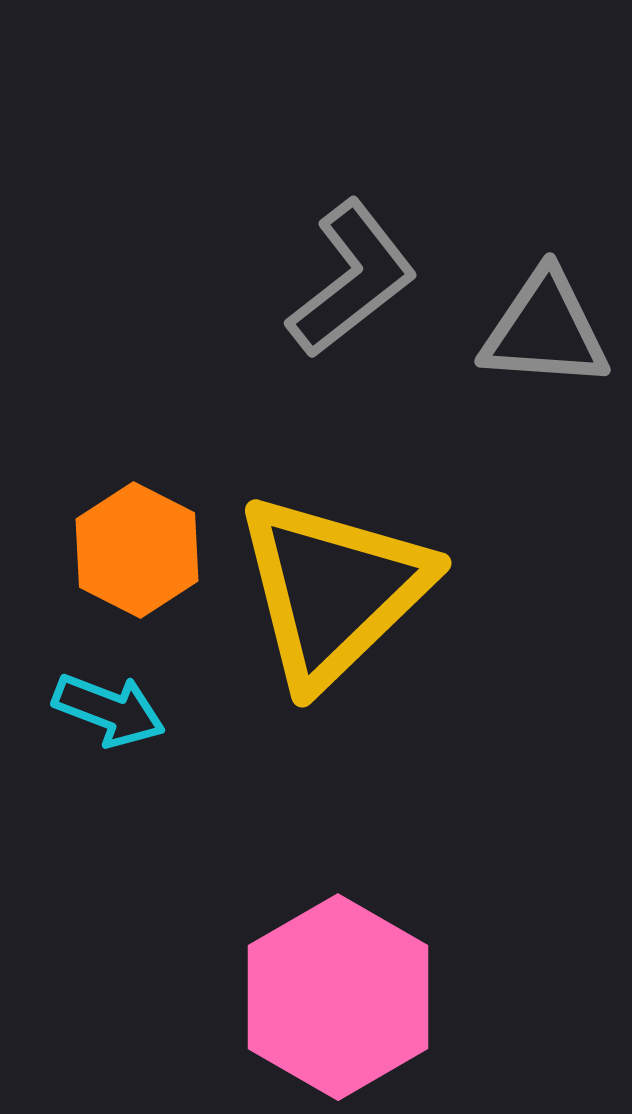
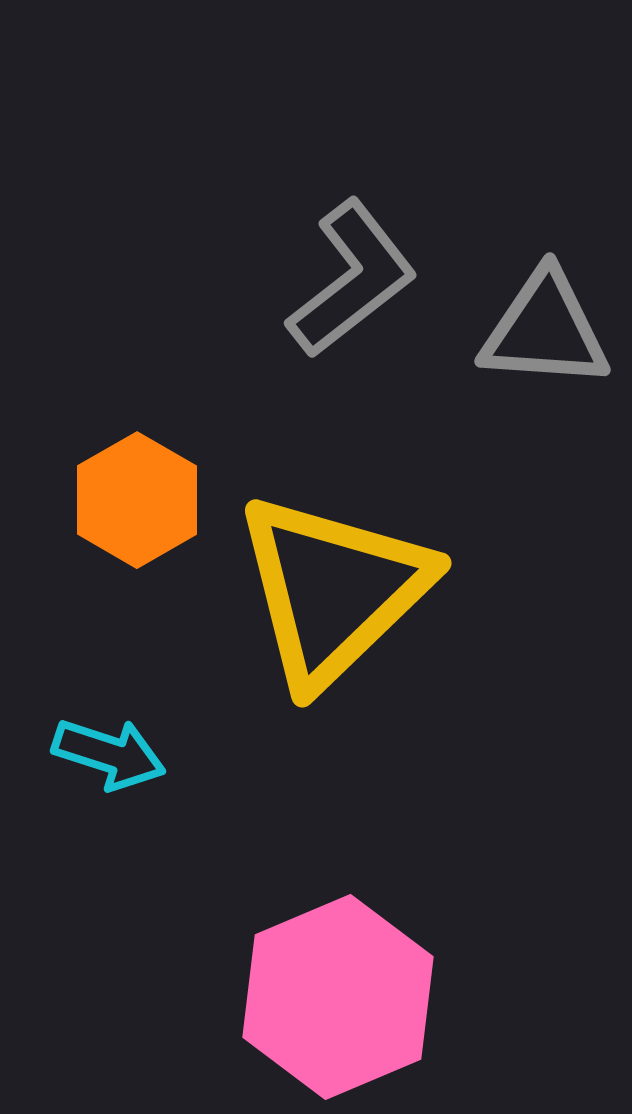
orange hexagon: moved 50 px up; rotated 3 degrees clockwise
cyan arrow: moved 44 px down; rotated 3 degrees counterclockwise
pink hexagon: rotated 7 degrees clockwise
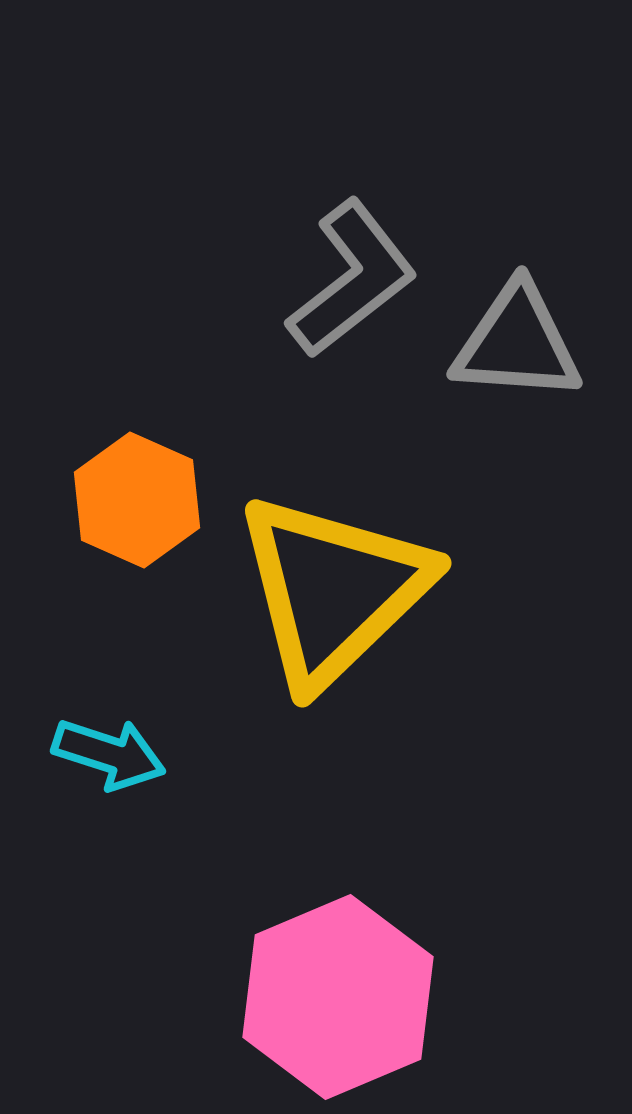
gray triangle: moved 28 px left, 13 px down
orange hexagon: rotated 6 degrees counterclockwise
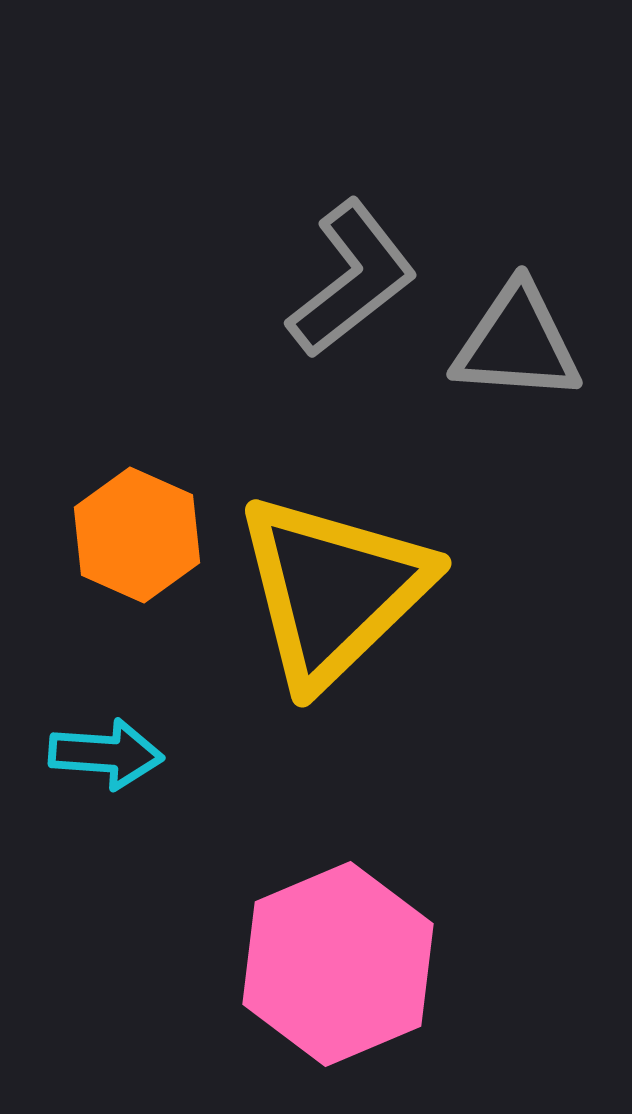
orange hexagon: moved 35 px down
cyan arrow: moved 3 px left; rotated 14 degrees counterclockwise
pink hexagon: moved 33 px up
